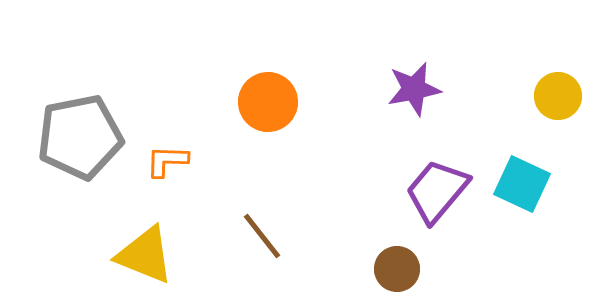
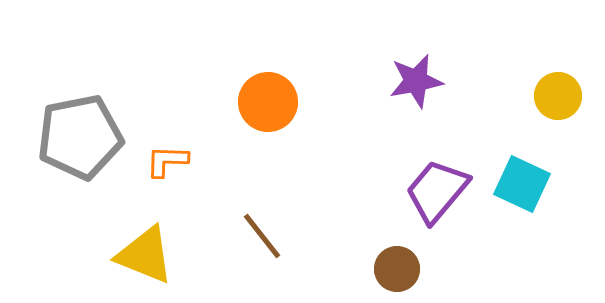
purple star: moved 2 px right, 8 px up
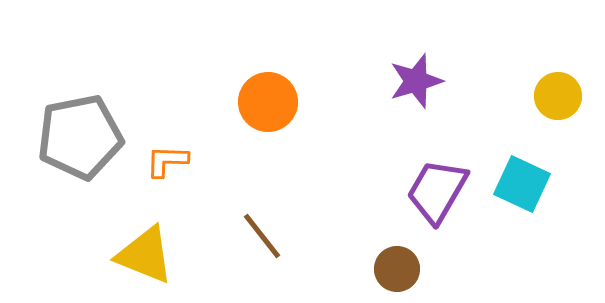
purple star: rotated 6 degrees counterclockwise
purple trapezoid: rotated 10 degrees counterclockwise
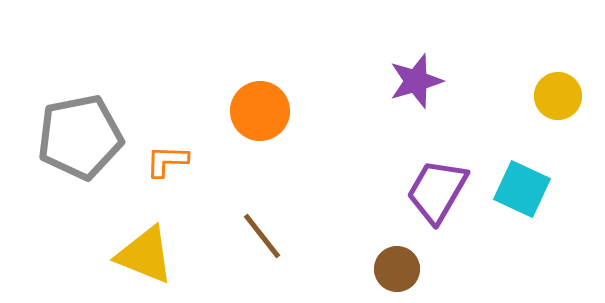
orange circle: moved 8 px left, 9 px down
cyan square: moved 5 px down
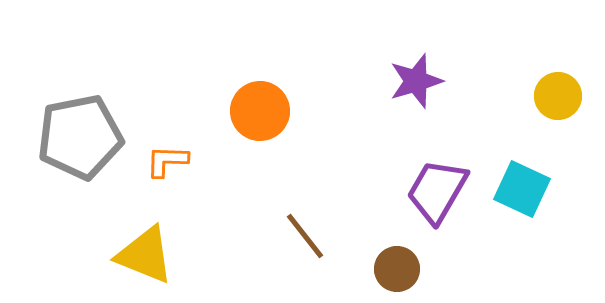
brown line: moved 43 px right
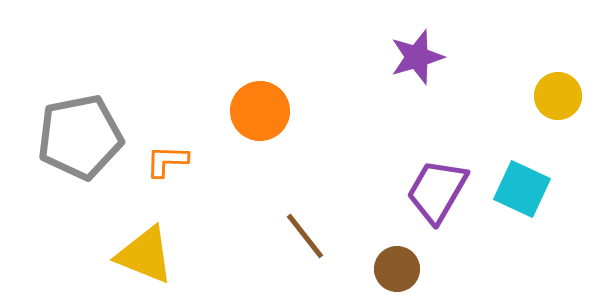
purple star: moved 1 px right, 24 px up
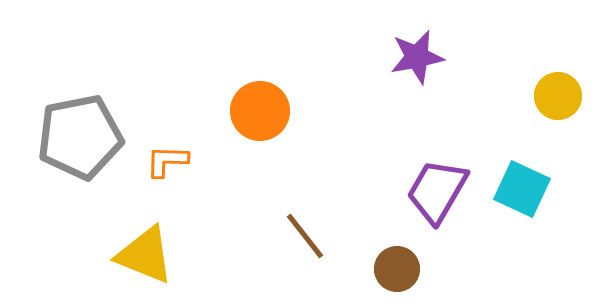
purple star: rotated 6 degrees clockwise
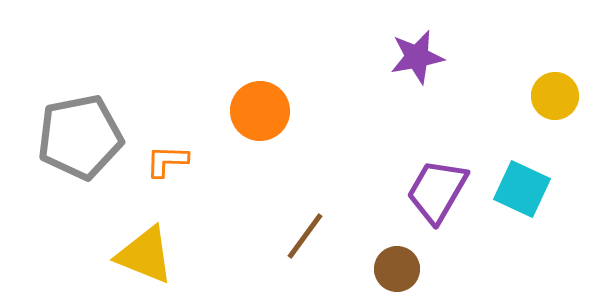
yellow circle: moved 3 px left
brown line: rotated 74 degrees clockwise
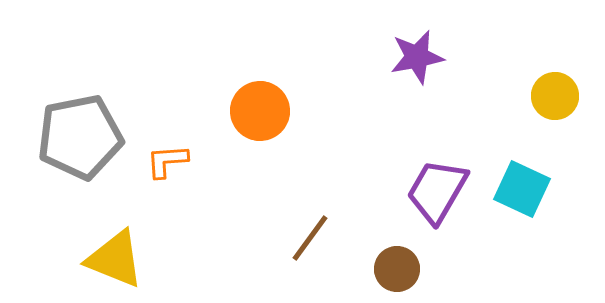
orange L-shape: rotated 6 degrees counterclockwise
brown line: moved 5 px right, 2 px down
yellow triangle: moved 30 px left, 4 px down
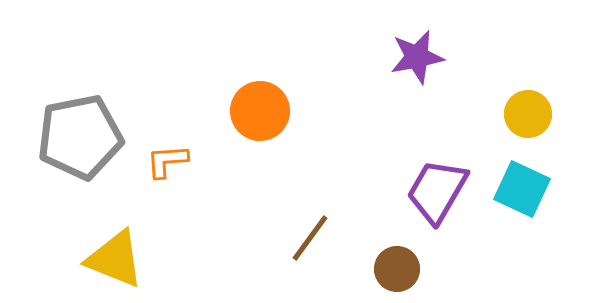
yellow circle: moved 27 px left, 18 px down
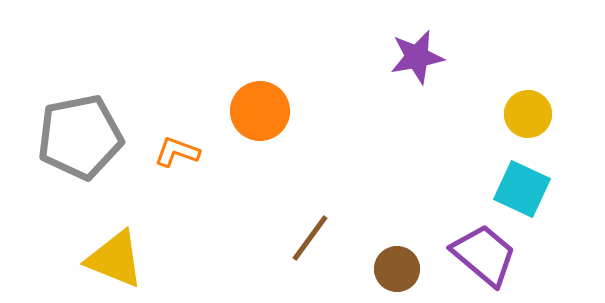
orange L-shape: moved 10 px right, 9 px up; rotated 24 degrees clockwise
purple trapezoid: moved 47 px right, 64 px down; rotated 100 degrees clockwise
